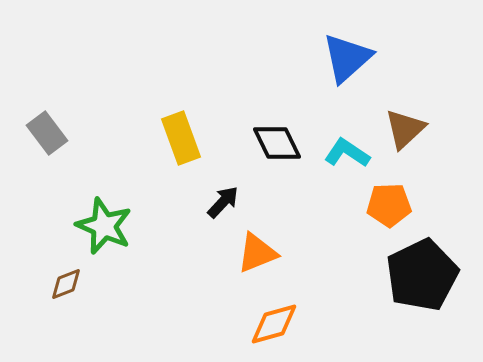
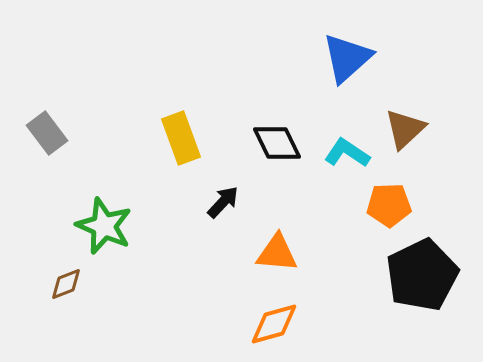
orange triangle: moved 20 px right; rotated 27 degrees clockwise
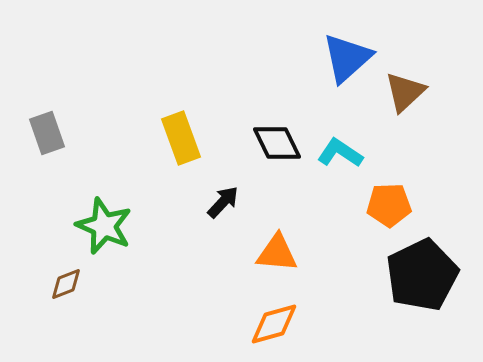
brown triangle: moved 37 px up
gray rectangle: rotated 18 degrees clockwise
cyan L-shape: moved 7 px left
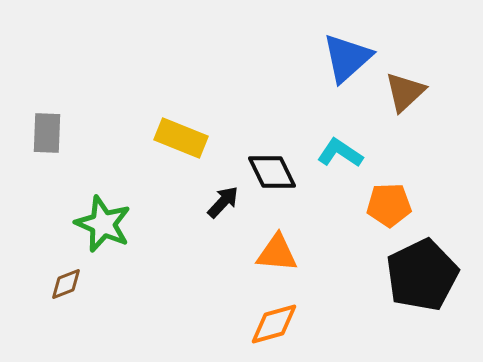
gray rectangle: rotated 21 degrees clockwise
yellow rectangle: rotated 48 degrees counterclockwise
black diamond: moved 5 px left, 29 px down
green star: moved 1 px left, 2 px up
